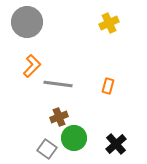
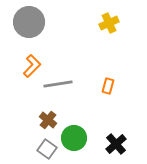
gray circle: moved 2 px right
gray line: rotated 16 degrees counterclockwise
brown cross: moved 11 px left, 3 px down; rotated 30 degrees counterclockwise
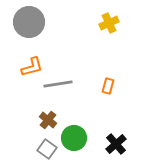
orange L-shape: moved 1 px down; rotated 30 degrees clockwise
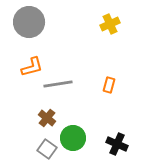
yellow cross: moved 1 px right, 1 px down
orange rectangle: moved 1 px right, 1 px up
brown cross: moved 1 px left, 2 px up
green circle: moved 1 px left
black cross: moved 1 px right; rotated 25 degrees counterclockwise
